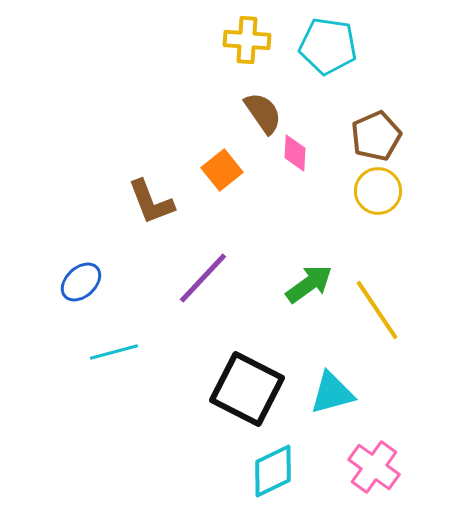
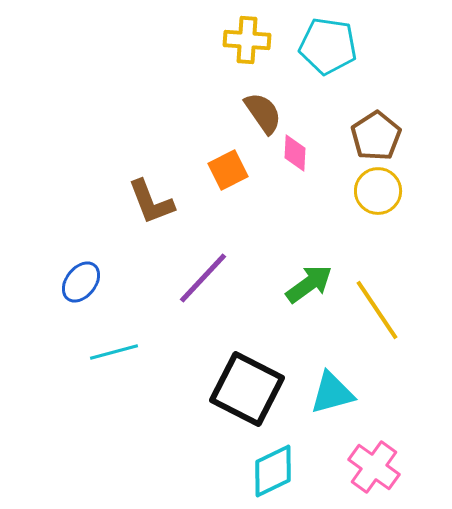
brown pentagon: rotated 9 degrees counterclockwise
orange square: moved 6 px right; rotated 12 degrees clockwise
blue ellipse: rotated 9 degrees counterclockwise
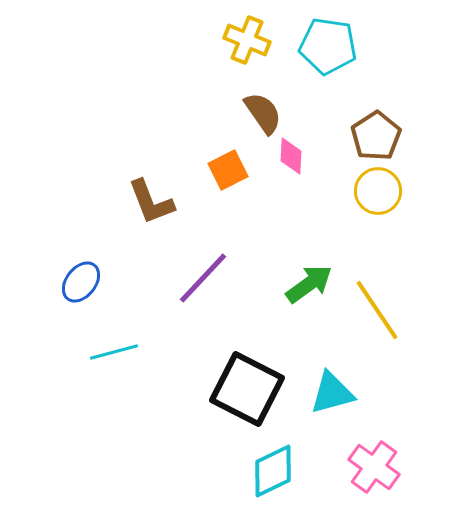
yellow cross: rotated 18 degrees clockwise
pink diamond: moved 4 px left, 3 px down
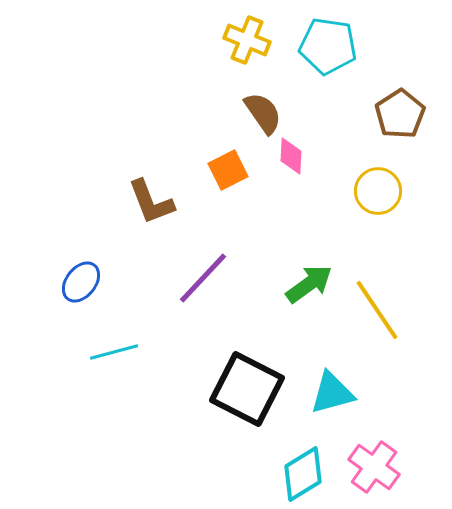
brown pentagon: moved 24 px right, 22 px up
cyan diamond: moved 30 px right, 3 px down; rotated 6 degrees counterclockwise
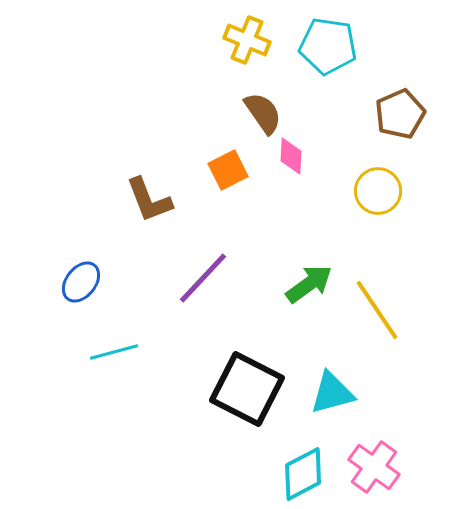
brown pentagon: rotated 9 degrees clockwise
brown L-shape: moved 2 px left, 2 px up
cyan diamond: rotated 4 degrees clockwise
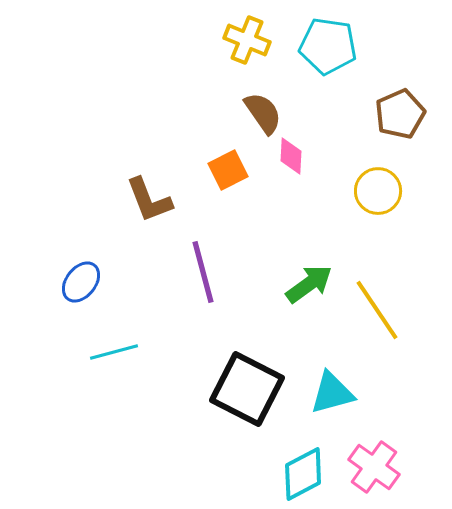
purple line: moved 6 px up; rotated 58 degrees counterclockwise
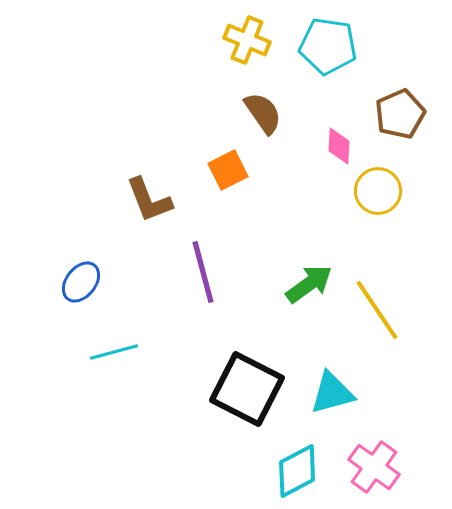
pink diamond: moved 48 px right, 10 px up
cyan diamond: moved 6 px left, 3 px up
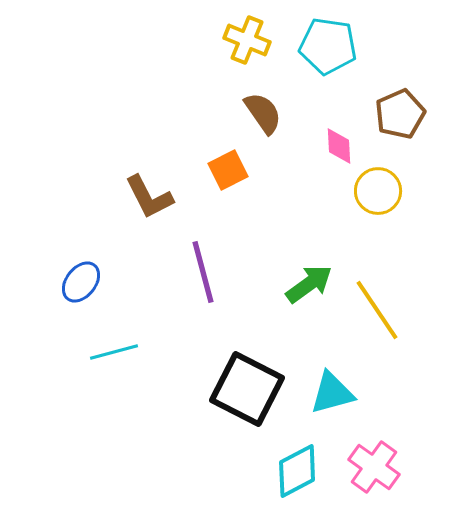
pink diamond: rotated 6 degrees counterclockwise
brown L-shape: moved 3 px up; rotated 6 degrees counterclockwise
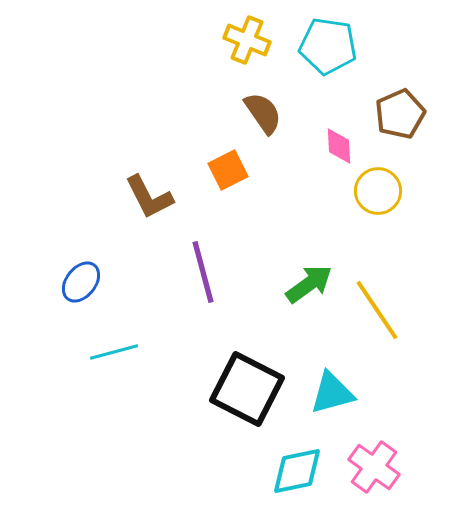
cyan diamond: rotated 16 degrees clockwise
